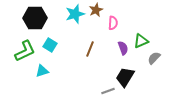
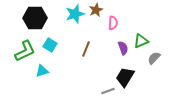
brown line: moved 4 px left
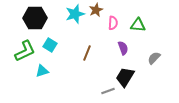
green triangle: moved 3 px left, 16 px up; rotated 28 degrees clockwise
brown line: moved 1 px right, 4 px down
